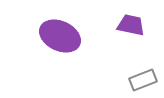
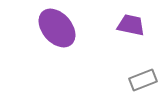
purple ellipse: moved 3 px left, 8 px up; rotated 24 degrees clockwise
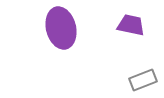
purple ellipse: moved 4 px right; rotated 27 degrees clockwise
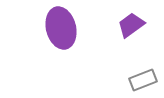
purple trapezoid: rotated 48 degrees counterclockwise
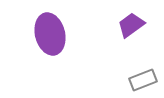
purple ellipse: moved 11 px left, 6 px down
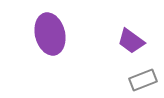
purple trapezoid: moved 16 px down; rotated 108 degrees counterclockwise
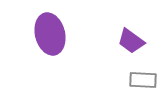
gray rectangle: rotated 24 degrees clockwise
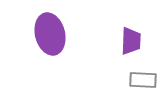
purple trapezoid: rotated 124 degrees counterclockwise
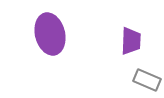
gray rectangle: moved 4 px right; rotated 20 degrees clockwise
